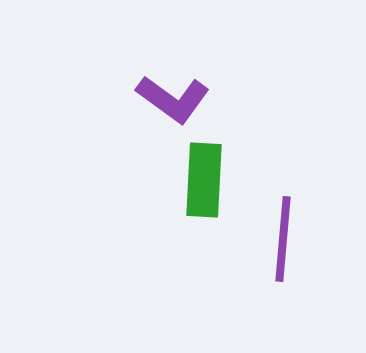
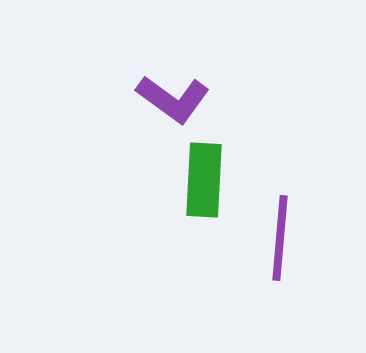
purple line: moved 3 px left, 1 px up
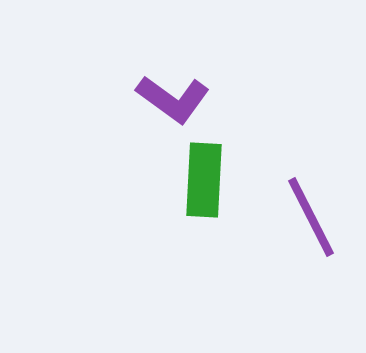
purple line: moved 31 px right, 21 px up; rotated 32 degrees counterclockwise
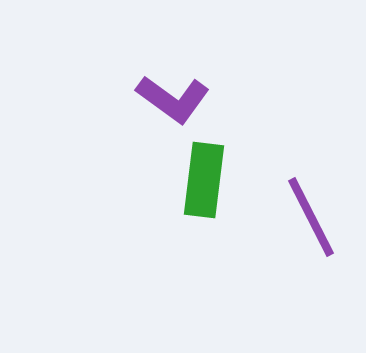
green rectangle: rotated 4 degrees clockwise
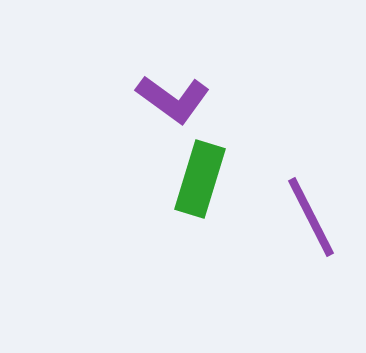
green rectangle: moved 4 px left, 1 px up; rotated 10 degrees clockwise
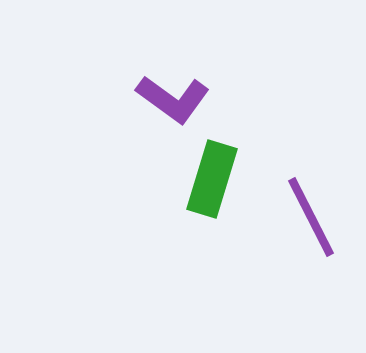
green rectangle: moved 12 px right
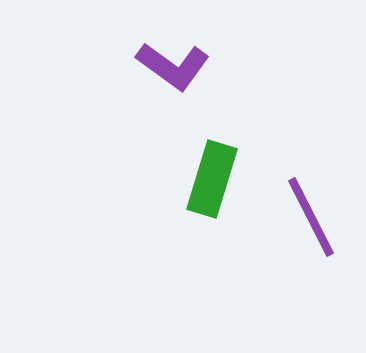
purple L-shape: moved 33 px up
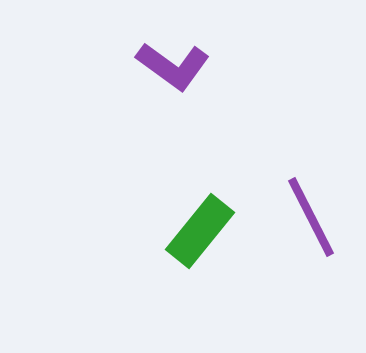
green rectangle: moved 12 px left, 52 px down; rotated 22 degrees clockwise
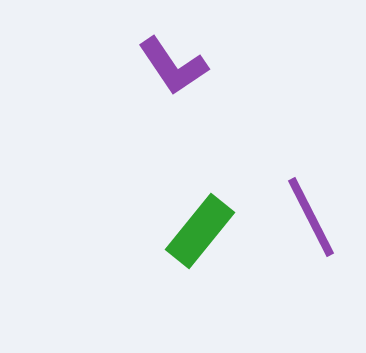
purple L-shape: rotated 20 degrees clockwise
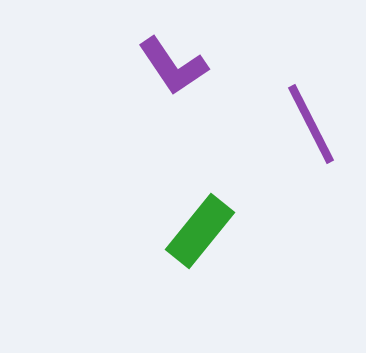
purple line: moved 93 px up
